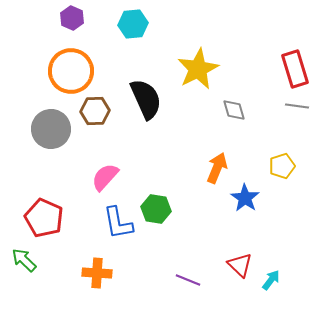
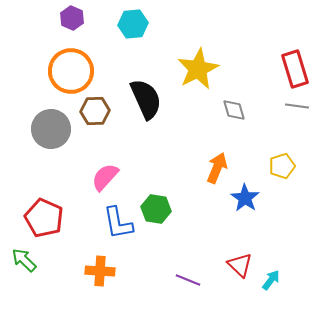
orange cross: moved 3 px right, 2 px up
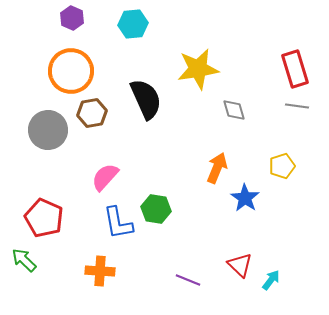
yellow star: rotated 18 degrees clockwise
brown hexagon: moved 3 px left, 2 px down; rotated 8 degrees counterclockwise
gray circle: moved 3 px left, 1 px down
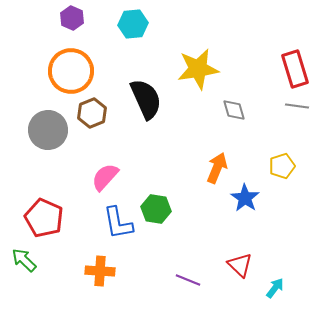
brown hexagon: rotated 12 degrees counterclockwise
cyan arrow: moved 4 px right, 8 px down
